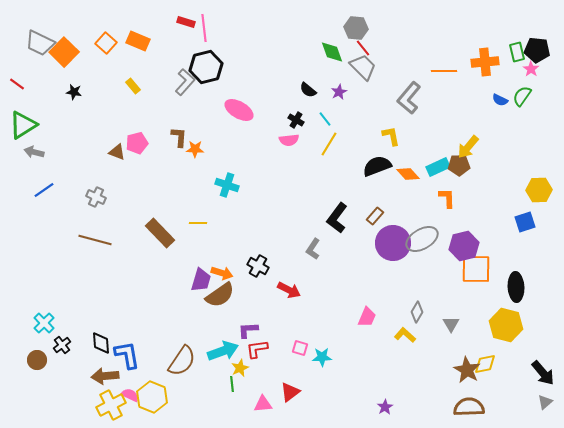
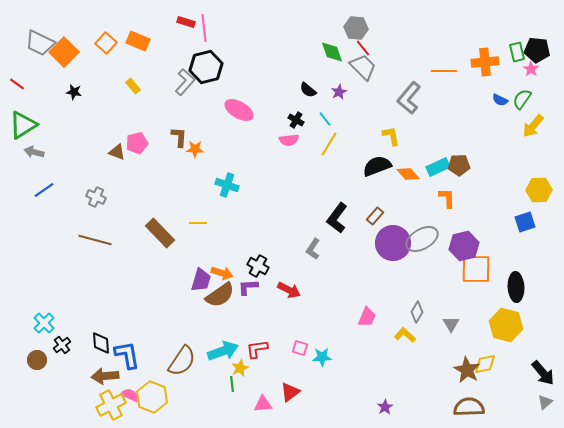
green semicircle at (522, 96): moved 3 px down
yellow arrow at (468, 147): moved 65 px right, 21 px up
purple L-shape at (248, 330): moved 43 px up
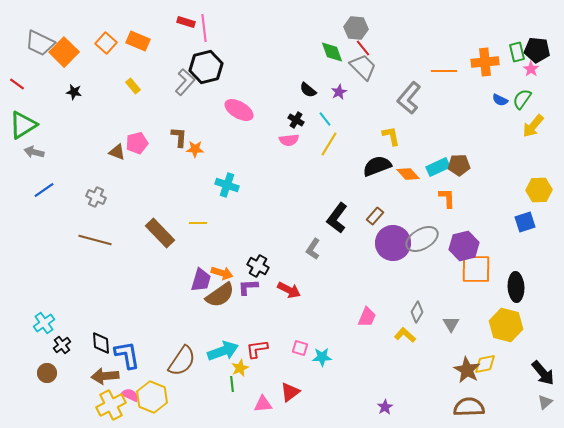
cyan cross at (44, 323): rotated 10 degrees clockwise
brown circle at (37, 360): moved 10 px right, 13 px down
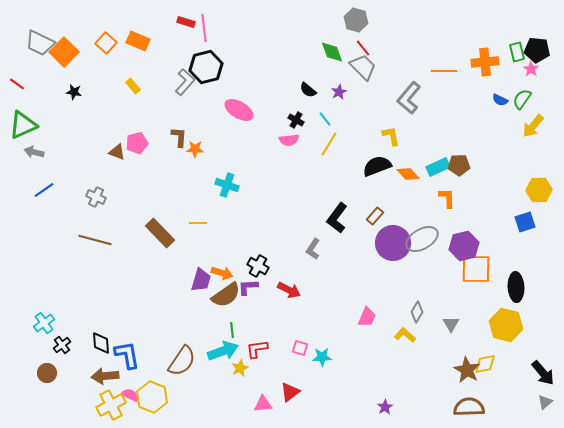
gray hexagon at (356, 28): moved 8 px up; rotated 10 degrees clockwise
green triangle at (23, 125): rotated 8 degrees clockwise
brown semicircle at (220, 295): moved 6 px right
green line at (232, 384): moved 54 px up
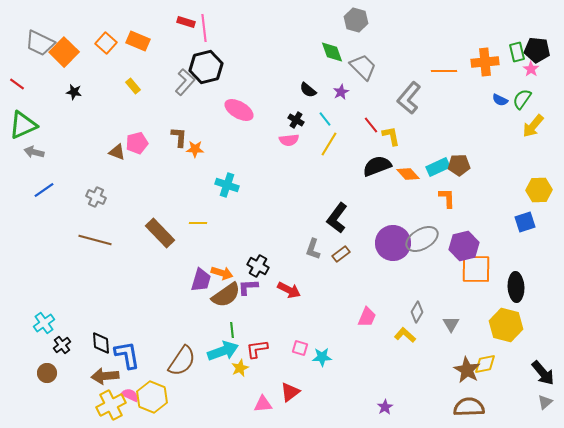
red line at (363, 48): moved 8 px right, 77 px down
purple star at (339, 92): moved 2 px right
brown rectangle at (375, 216): moved 34 px left, 38 px down; rotated 12 degrees clockwise
gray L-shape at (313, 249): rotated 15 degrees counterclockwise
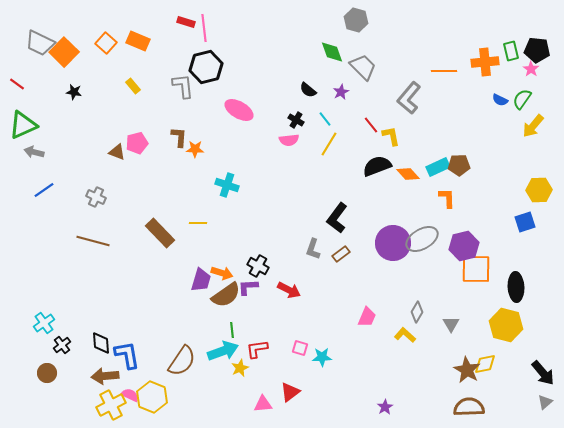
green rectangle at (517, 52): moved 6 px left, 1 px up
gray L-shape at (185, 82): moved 2 px left, 4 px down; rotated 48 degrees counterclockwise
brown line at (95, 240): moved 2 px left, 1 px down
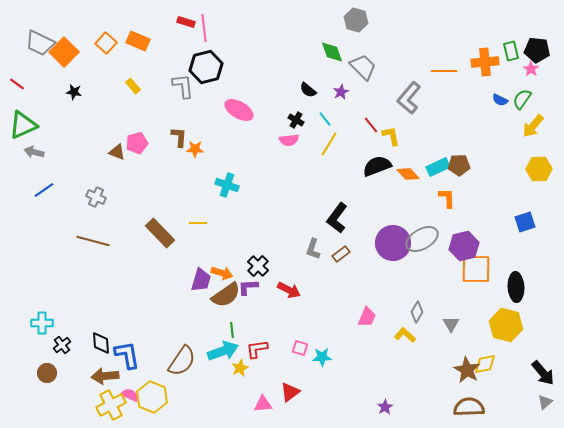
yellow hexagon at (539, 190): moved 21 px up
black cross at (258, 266): rotated 15 degrees clockwise
cyan cross at (44, 323): moved 2 px left; rotated 35 degrees clockwise
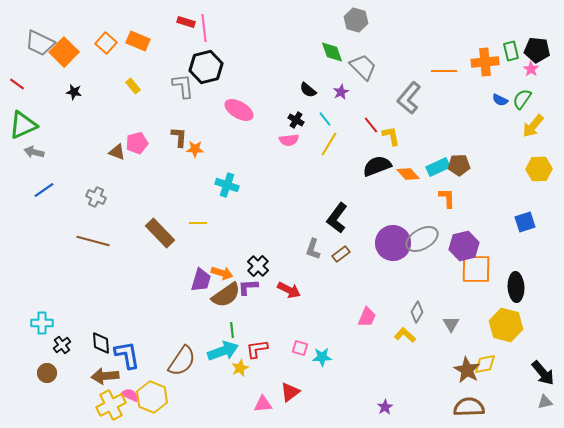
gray triangle at (545, 402): rotated 28 degrees clockwise
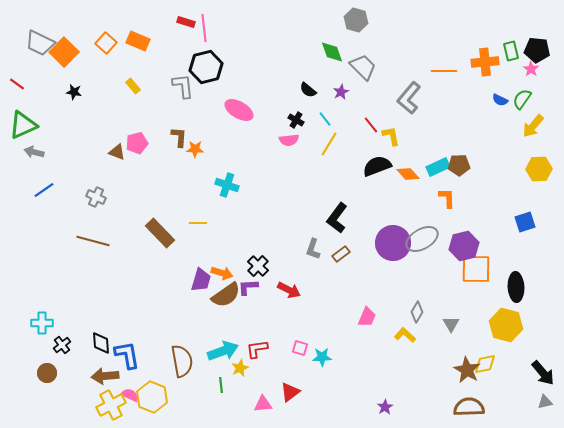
green line at (232, 330): moved 11 px left, 55 px down
brown semicircle at (182, 361): rotated 44 degrees counterclockwise
